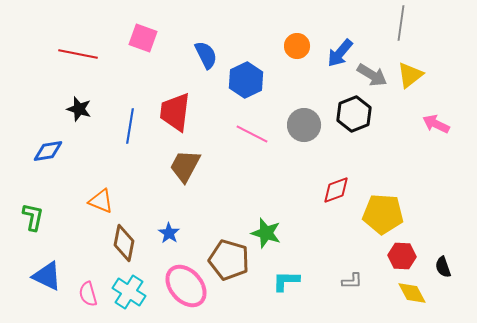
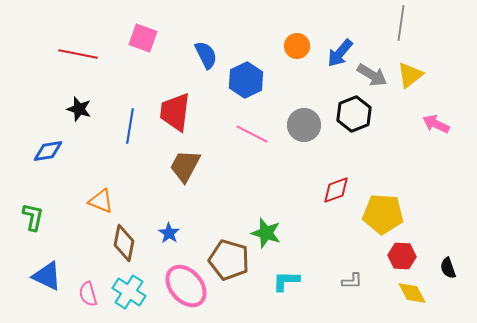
black semicircle: moved 5 px right, 1 px down
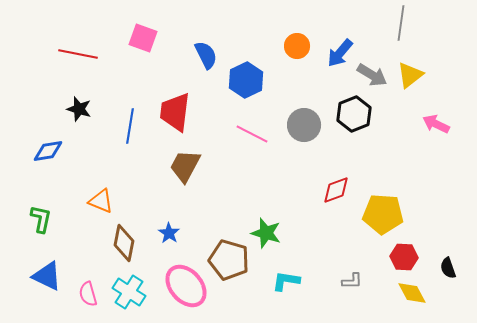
green L-shape: moved 8 px right, 2 px down
red hexagon: moved 2 px right, 1 px down
cyan L-shape: rotated 8 degrees clockwise
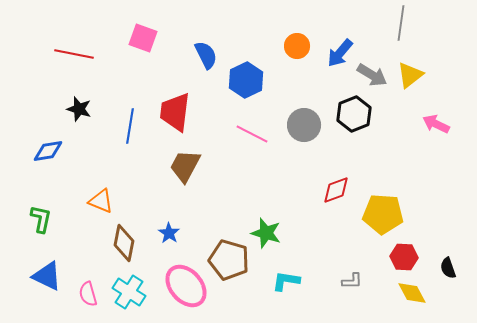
red line: moved 4 px left
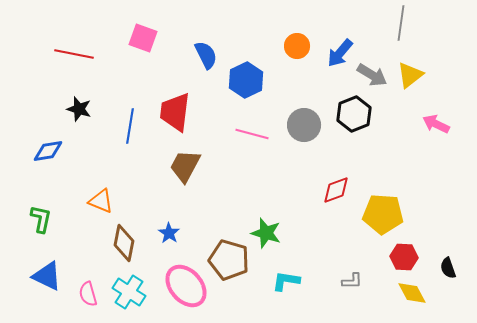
pink line: rotated 12 degrees counterclockwise
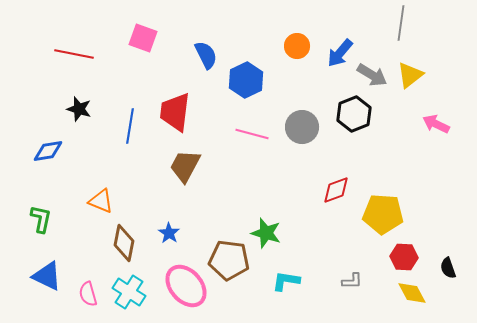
gray circle: moved 2 px left, 2 px down
brown pentagon: rotated 9 degrees counterclockwise
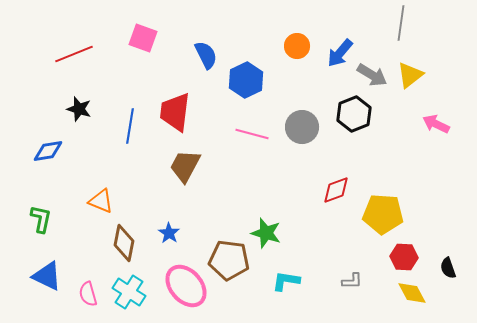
red line: rotated 33 degrees counterclockwise
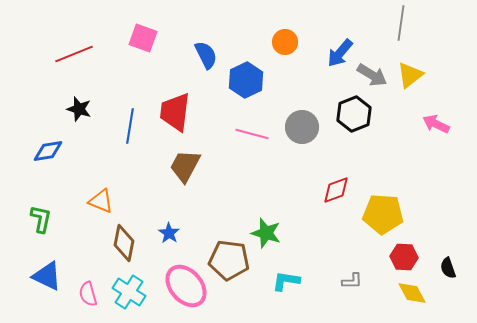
orange circle: moved 12 px left, 4 px up
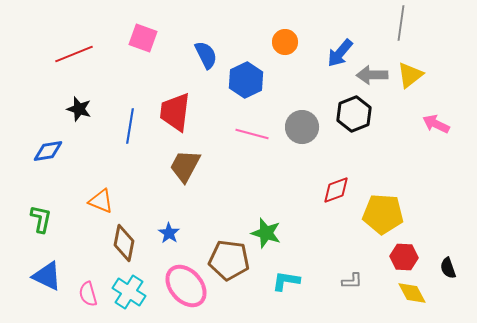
gray arrow: rotated 148 degrees clockwise
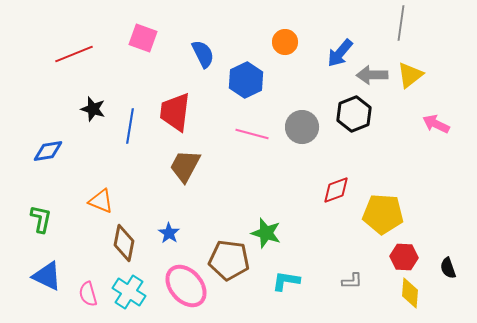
blue semicircle: moved 3 px left, 1 px up
black star: moved 14 px right
yellow diamond: moved 2 px left; rotated 32 degrees clockwise
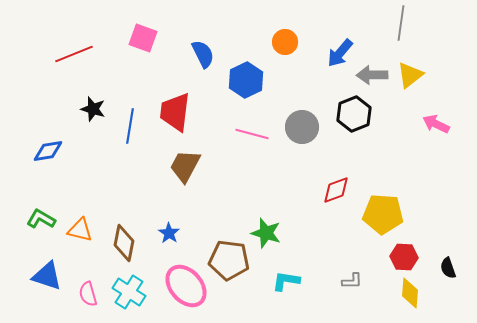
orange triangle: moved 21 px left, 29 px down; rotated 8 degrees counterclockwise
green L-shape: rotated 72 degrees counterclockwise
blue triangle: rotated 8 degrees counterclockwise
